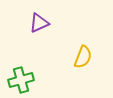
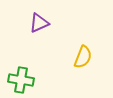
green cross: rotated 25 degrees clockwise
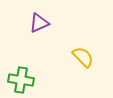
yellow semicircle: rotated 65 degrees counterclockwise
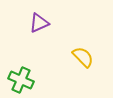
green cross: rotated 15 degrees clockwise
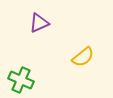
yellow semicircle: rotated 95 degrees clockwise
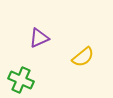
purple triangle: moved 15 px down
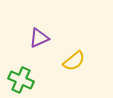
yellow semicircle: moved 9 px left, 4 px down
